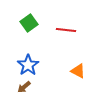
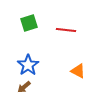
green square: rotated 18 degrees clockwise
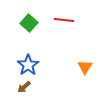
green square: rotated 30 degrees counterclockwise
red line: moved 2 px left, 10 px up
orange triangle: moved 7 px right, 4 px up; rotated 35 degrees clockwise
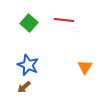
blue star: rotated 15 degrees counterclockwise
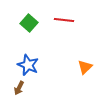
orange triangle: rotated 14 degrees clockwise
brown arrow: moved 5 px left, 1 px down; rotated 24 degrees counterclockwise
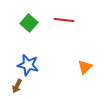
blue star: rotated 10 degrees counterclockwise
brown arrow: moved 2 px left, 2 px up
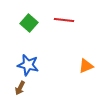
orange triangle: moved 1 px right, 1 px up; rotated 21 degrees clockwise
brown arrow: moved 3 px right, 2 px down
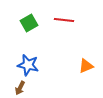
green square: rotated 18 degrees clockwise
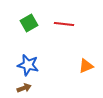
red line: moved 4 px down
brown arrow: moved 4 px right; rotated 136 degrees counterclockwise
